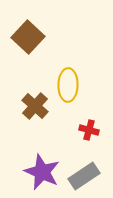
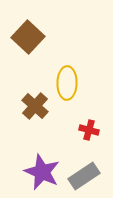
yellow ellipse: moved 1 px left, 2 px up
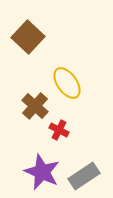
yellow ellipse: rotated 36 degrees counterclockwise
red cross: moved 30 px left; rotated 12 degrees clockwise
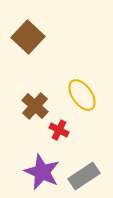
yellow ellipse: moved 15 px right, 12 px down
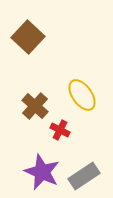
red cross: moved 1 px right
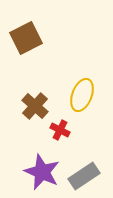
brown square: moved 2 px left, 1 px down; rotated 20 degrees clockwise
yellow ellipse: rotated 56 degrees clockwise
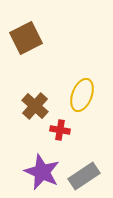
red cross: rotated 18 degrees counterclockwise
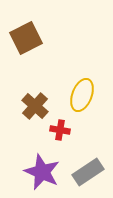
gray rectangle: moved 4 px right, 4 px up
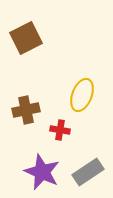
brown cross: moved 9 px left, 4 px down; rotated 36 degrees clockwise
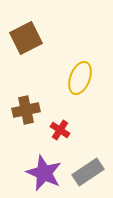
yellow ellipse: moved 2 px left, 17 px up
red cross: rotated 24 degrees clockwise
purple star: moved 2 px right, 1 px down
